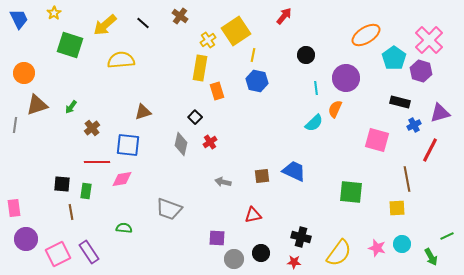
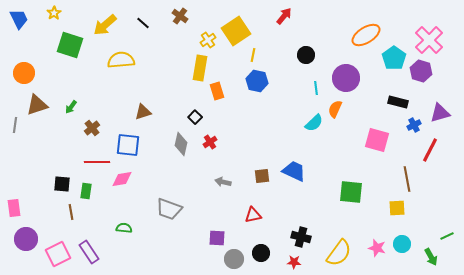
black rectangle at (400, 102): moved 2 px left
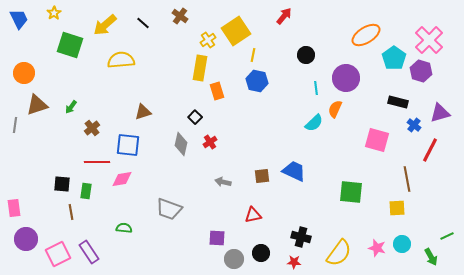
blue cross at (414, 125): rotated 24 degrees counterclockwise
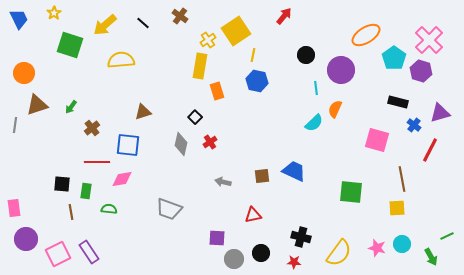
yellow rectangle at (200, 68): moved 2 px up
purple circle at (346, 78): moved 5 px left, 8 px up
brown line at (407, 179): moved 5 px left
green semicircle at (124, 228): moved 15 px left, 19 px up
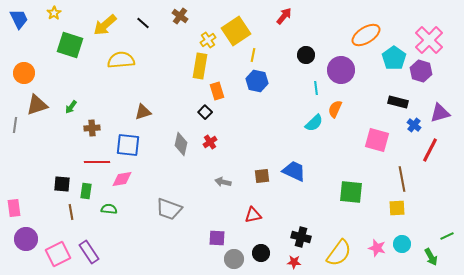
black square at (195, 117): moved 10 px right, 5 px up
brown cross at (92, 128): rotated 35 degrees clockwise
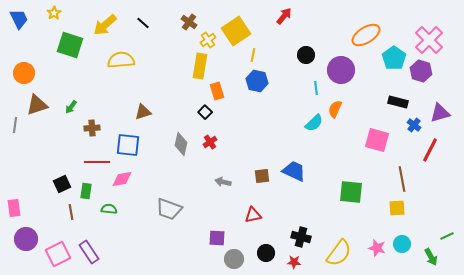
brown cross at (180, 16): moved 9 px right, 6 px down
black square at (62, 184): rotated 30 degrees counterclockwise
black circle at (261, 253): moved 5 px right
